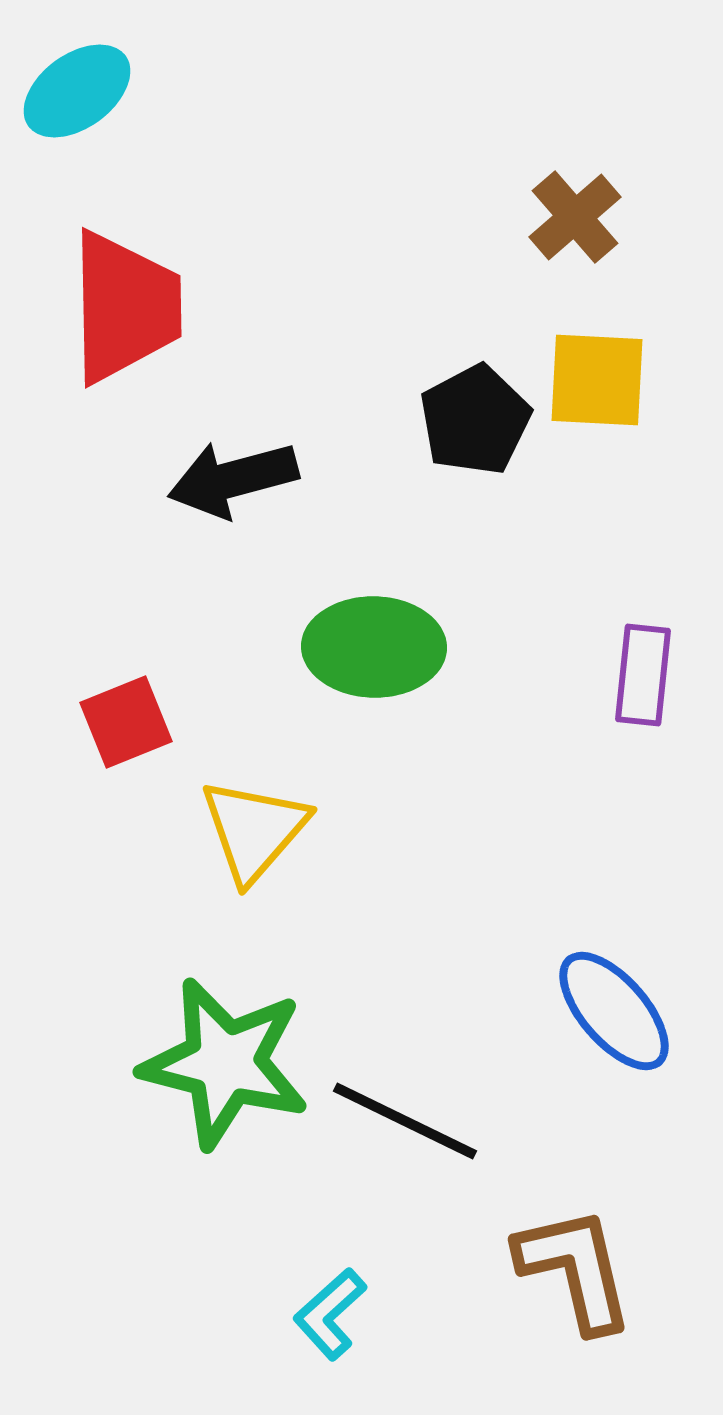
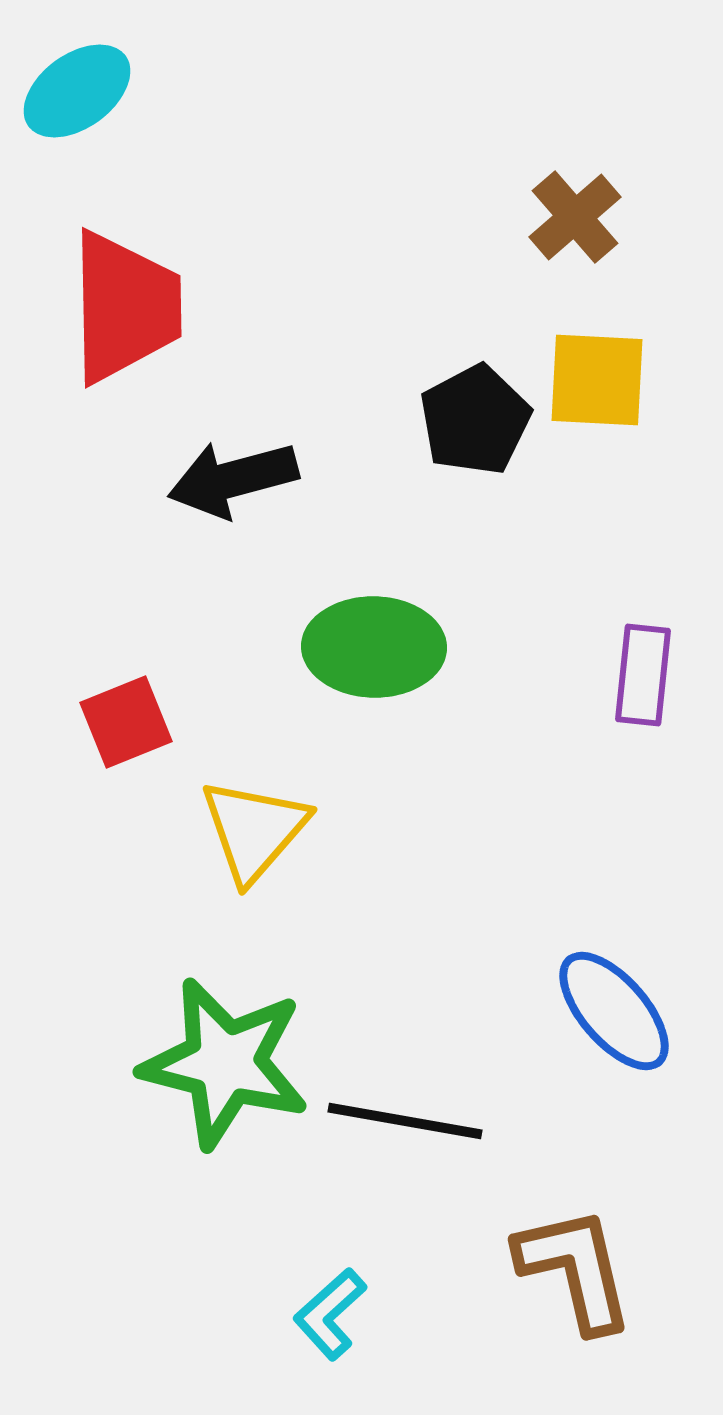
black line: rotated 16 degrees counterclockwise
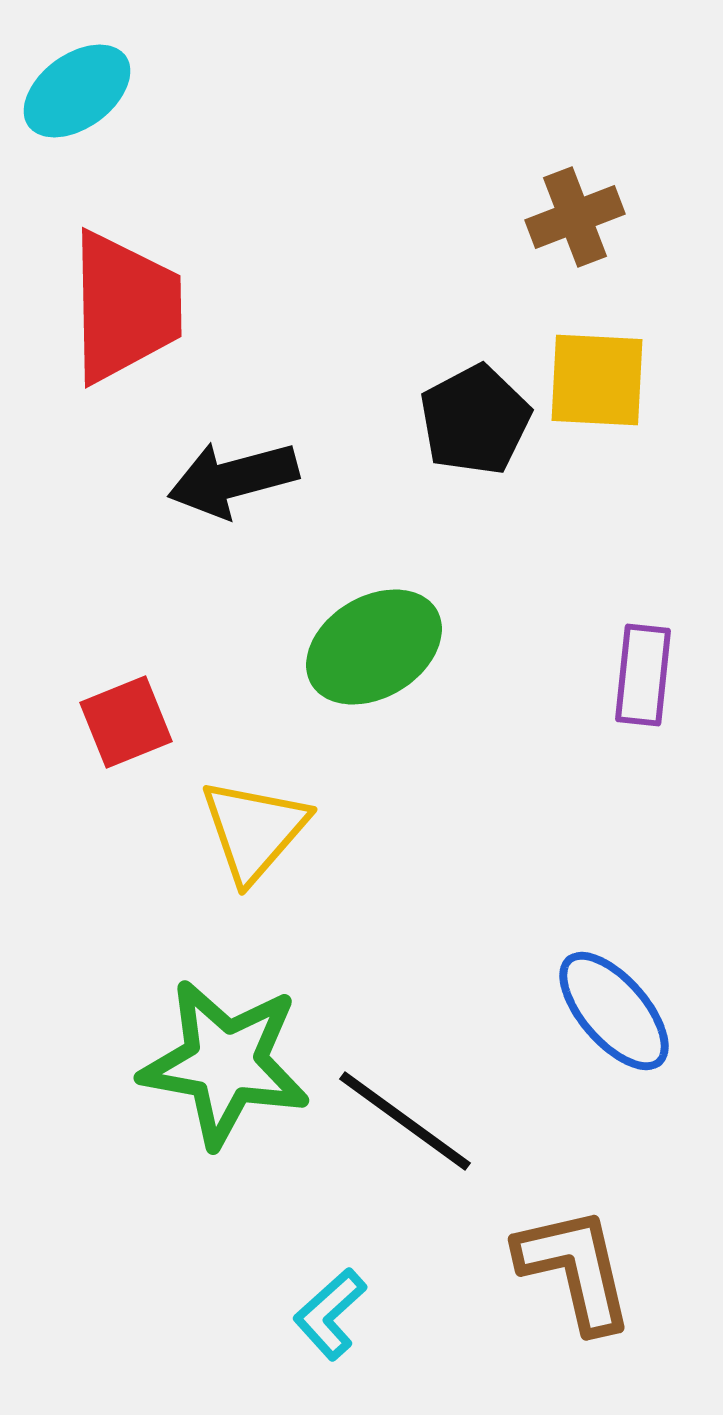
brown cross: rotated 20 degrees clockwise
green ellipse: rotated 32 degrees counterclockwise
green star: rotated 4 degrees counterclockwise
black line: rotated 26 degrees clockwise
